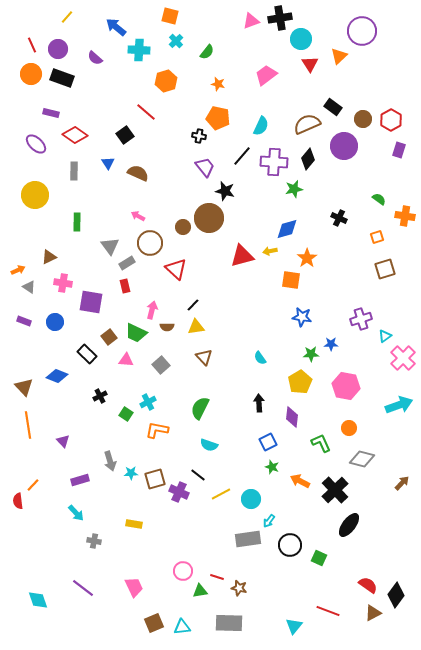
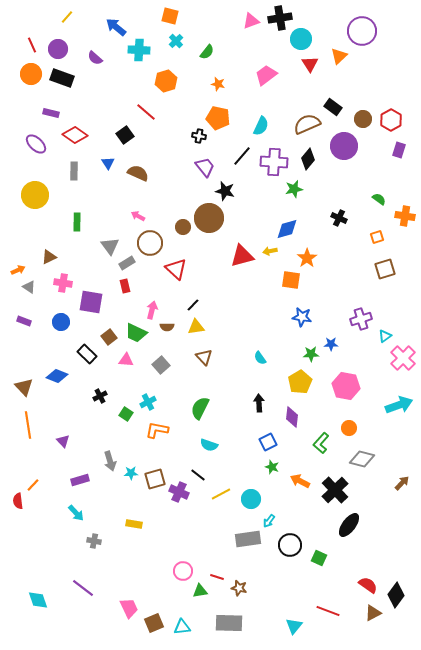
blue circle at (55, 322): moved 6 px right
green L-shape at (321, 443): rotated 115 degrees counterclockwise
pink trapezoid at (134, 587): moved 5 px left, 21 px down
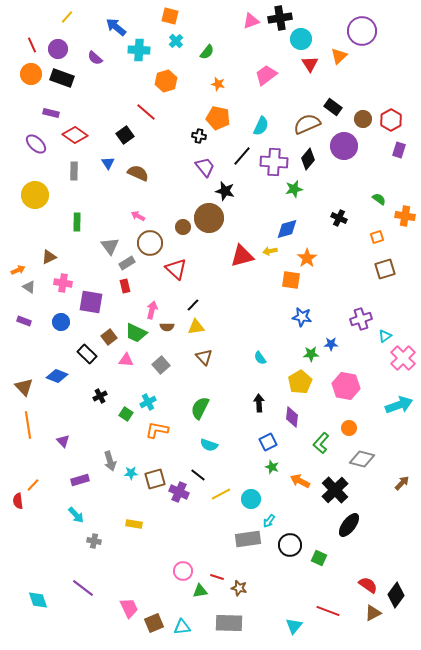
cyan arrow at (76, 513): moved 2 px down
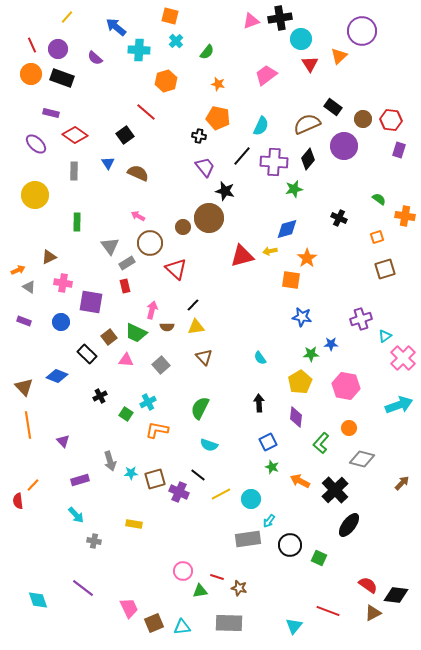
red hexagon at (391, 120): rotated 25 degrees counterclockwise
purple diamond at (292, 417): moved 4 px right
black diamond at (396, 595): rotated 60 degrees clockwise
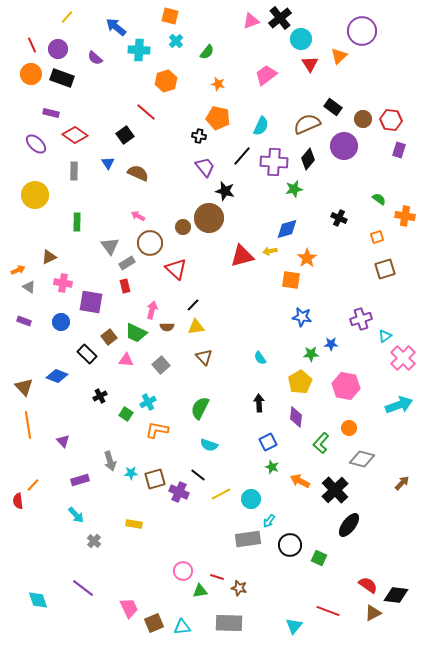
black cross at (280, 18): rotated 30 degrees counterclockwise
gray cross at (94, 541): rotated 32 degrees clockwise
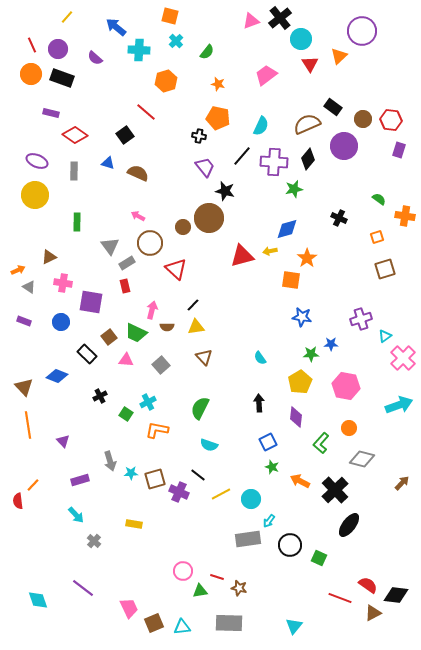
purple ellipse at (36, 144): moved 1 px right, 17 px down; rotated 20 degrees counterclockwise
blue triangle at (108, 163): rotated 40 degrees counterclockwise
red line at (328, 611): moved 12 px right, 13 px up
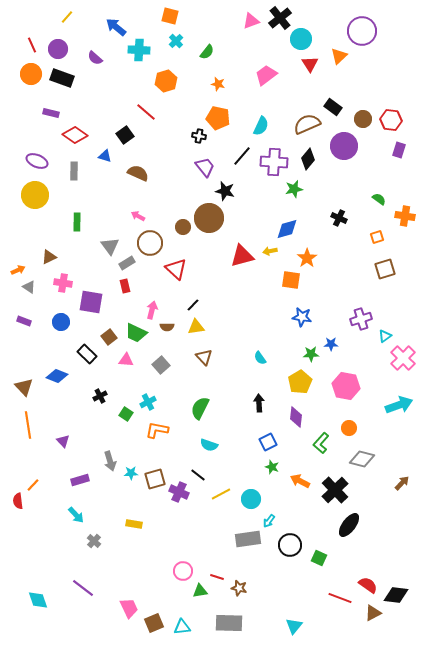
blue triangle at (108, 163): moved 3 px left, 7 px up
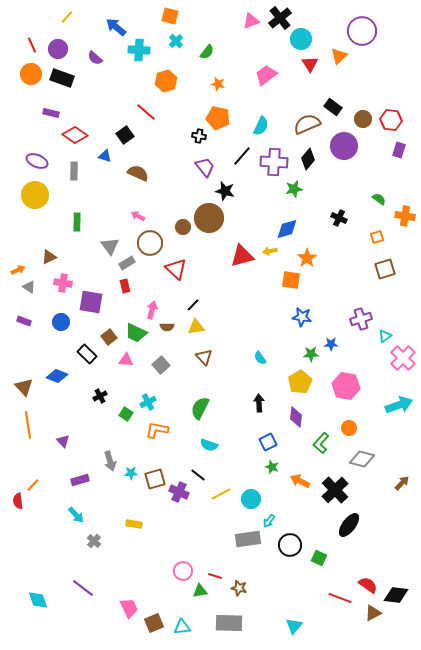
red line at (217, 577): moved 2 px left, 1 px up
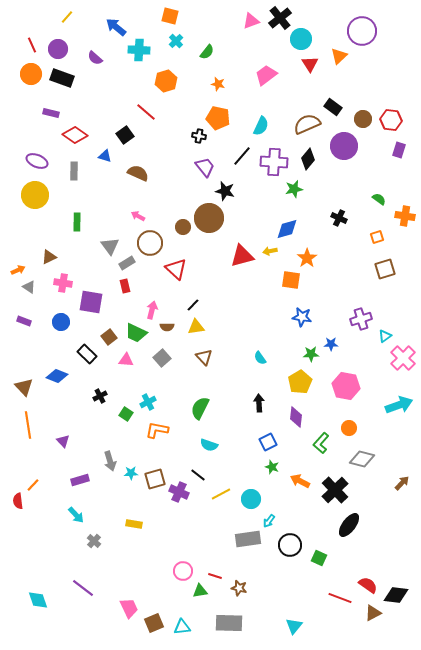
gray square at (161, 365): moved 1 px right, 7 px up
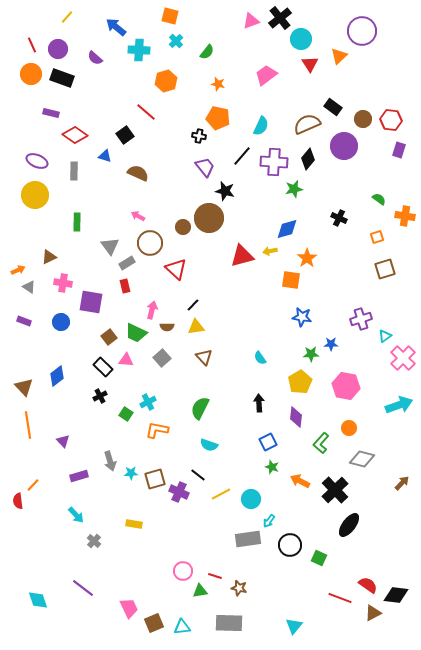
black rectangle at (87, 354): moved 16 px right, 13 px down
blue diamond at (57, 376): rotated 60 degrees counterclockwise
purple rectangle at (80, 480): moved 1 px left, 4 px up
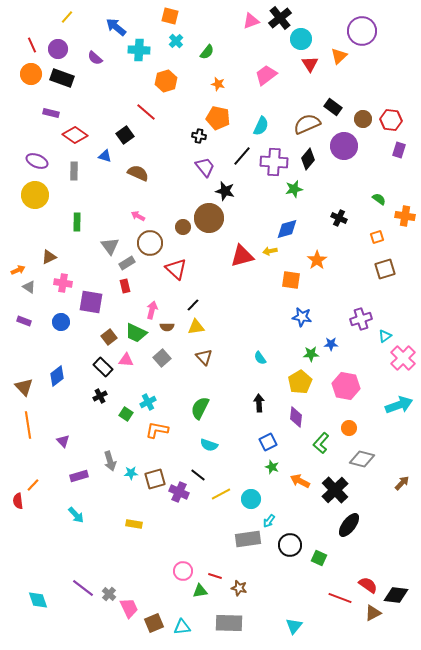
orange star at (307, 258): moved 10 px right, 2 px down
gray cross at (94, 541): moved 15 px right, 53 px down
